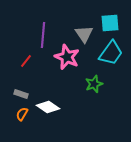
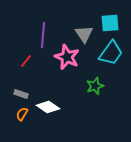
green star: moved 1 px right, 2 px down
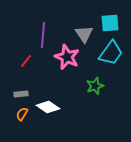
gray rectangle: rotated 24 degrees counterclockwise
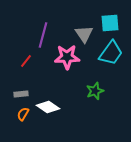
purple line: rotated 10 degrees clockwise
pink star: rotated 25 degrees counterclockwise
green star: moved 5 px down
orange semicircle: moved 1 px right
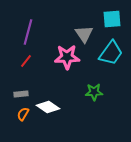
cyan square: moved 2 px right, 4 px up
purple line: moved 15 px left, 3 px up
green star: moved 1 px left, 1 px down; rotated 18 degrees clockwise
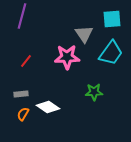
purple line: moved 6 px left, 16 px up
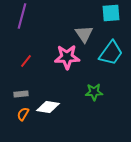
cyan square: moved 1 px left, 6 px up
white diamond: rotated 25 degrees counterclockwise
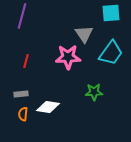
pink star: moved 1 px right
red line: rotated 24 degrees counterclockwise
orange semicircle: rotated 24 degrees counterclockwise
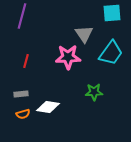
cyan square: moved 1 px right
orange semicircle: rotated 112 degrees counterclockwise
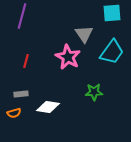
cyan trapezoid: moved 1 px right, 1 px up
pink star: rotated 30 degrees clockwise
orange semicircle: moved 9 px left, 1 px up
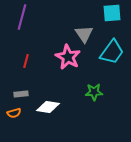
purple line: moved 1 px down
